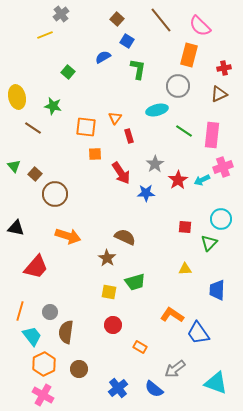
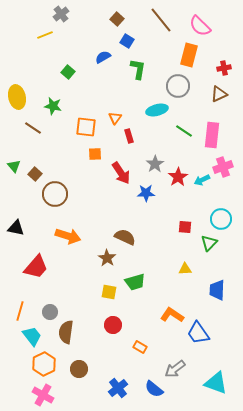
red star at (178, 180): moved 3 px up
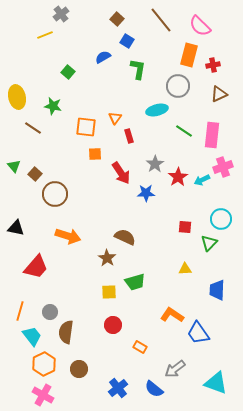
red cross at (224, 68): moved 11 px left, 3 px up
yellow square at (109, 292): rotated 14 degrees counterclockwise
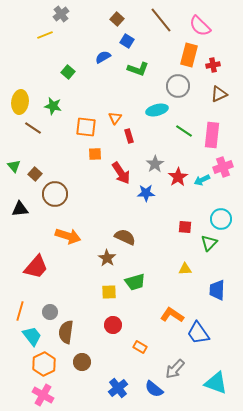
green L-shape at (138, 69): rotated 100 degrees clockwise
yellow ellipse at (17, 97): moved 3 px right, 5 px down; rotated 20 degrees clockwise
black triangle at (16, 228): moved 4 px right, 19 px up; rotated 18 degrees counterclockwise
brown circle at (79, 369): moved 3 px right, 7 px up
gray arrow at (175, 369): rotated 10 degrees counterclockwise
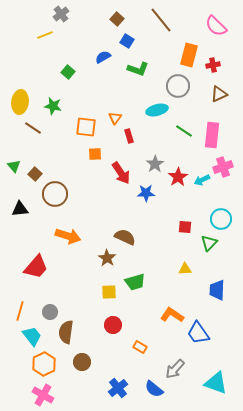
pink semicircle at (200, 26): moved 16 px right
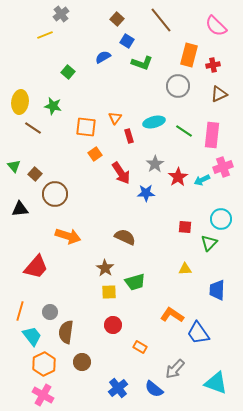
green L-shape at (138, 69): moved 4 px right, 6 px up
cyan ellipse at (157, 110): moved 3 px left, 12 px down
orange square at (95, 154): rotated 32 degrees counterclockwise
brown star at (107, 258): moved 2 px left, 10 px down
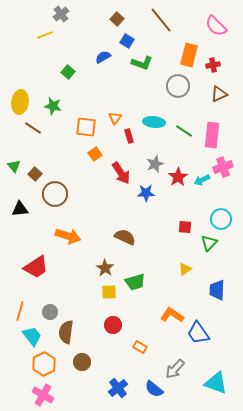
cyan ellipse at (154, 122): rotated 20 degrees clockwise
gray star at (155, 164): rotated 12 degrees clockwise
red trapezoid at (36, 267): rotated 16 degrees clockwise
yellow triangle at (185, 269): rotated 32 degrees counterclockwise
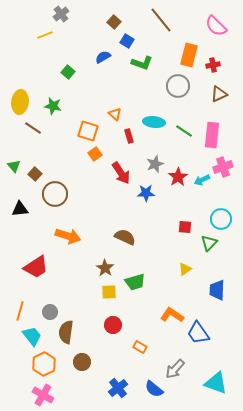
brown square at (117, 19): moved 3 px left, 3 px down
orange triangle at (115, 118): moved 4 px up; rotated 24 degrees counterclockwise
orange square at (86, 127): moved 2 px right, 4 px down; rotated 10 degrees clockwise
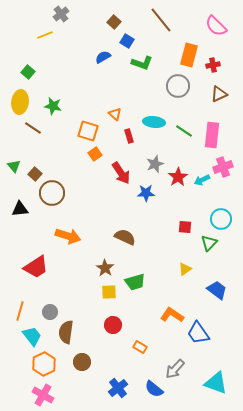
green square at (68, 72): moved 40 px left
brown circle at (55, 194): moved 3 px left, 1 px up
blue trapezoid at (217, 290): rotated 125 degrees clockwise
